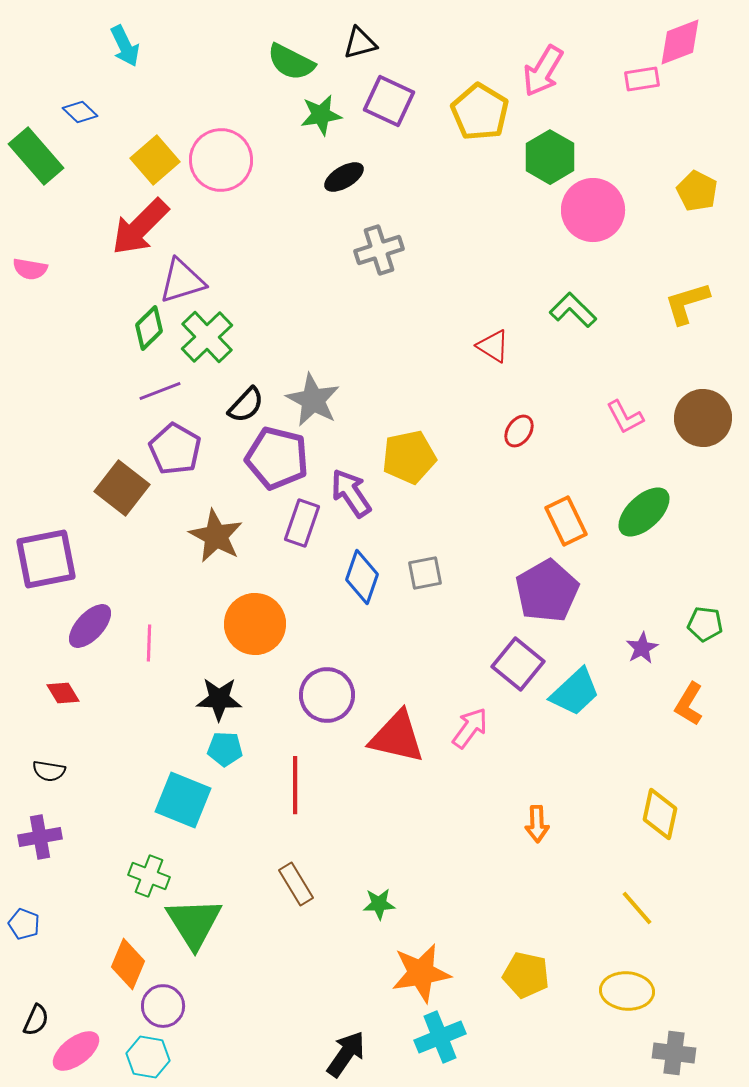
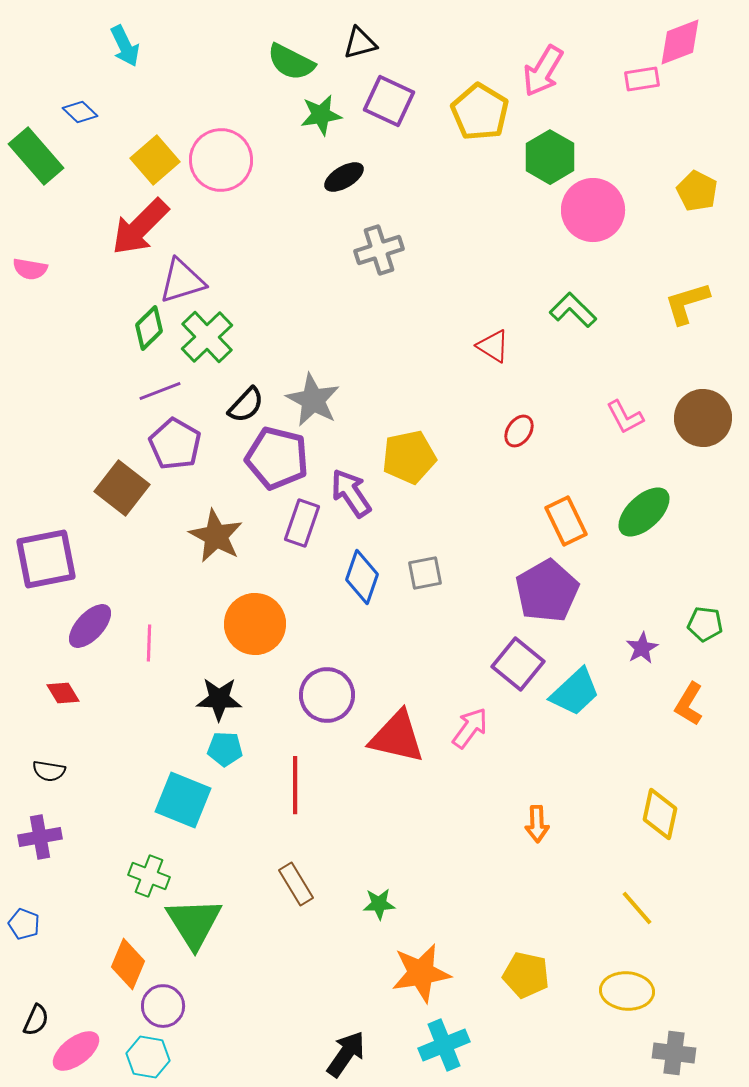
purple pentagon at (175, 449): moved 5 px up
cyan cross at (440, 1037): moved 4 px right, 8 px down
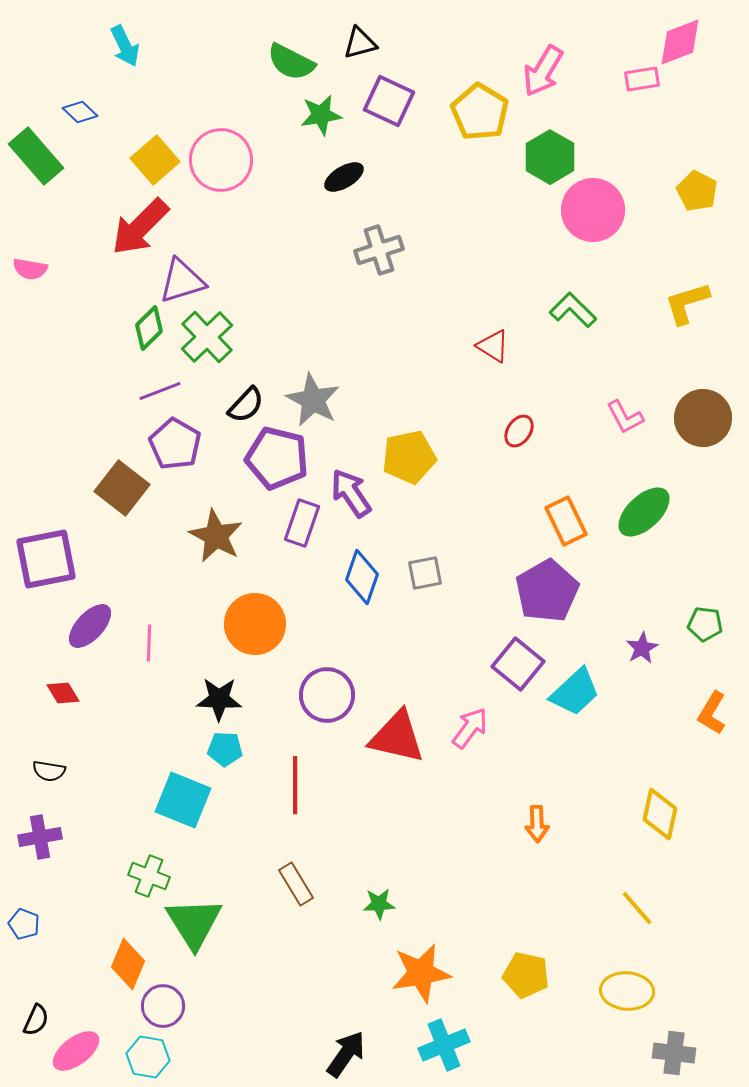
orange L-shape at (689, 704): moved 23 px right, 9 px down
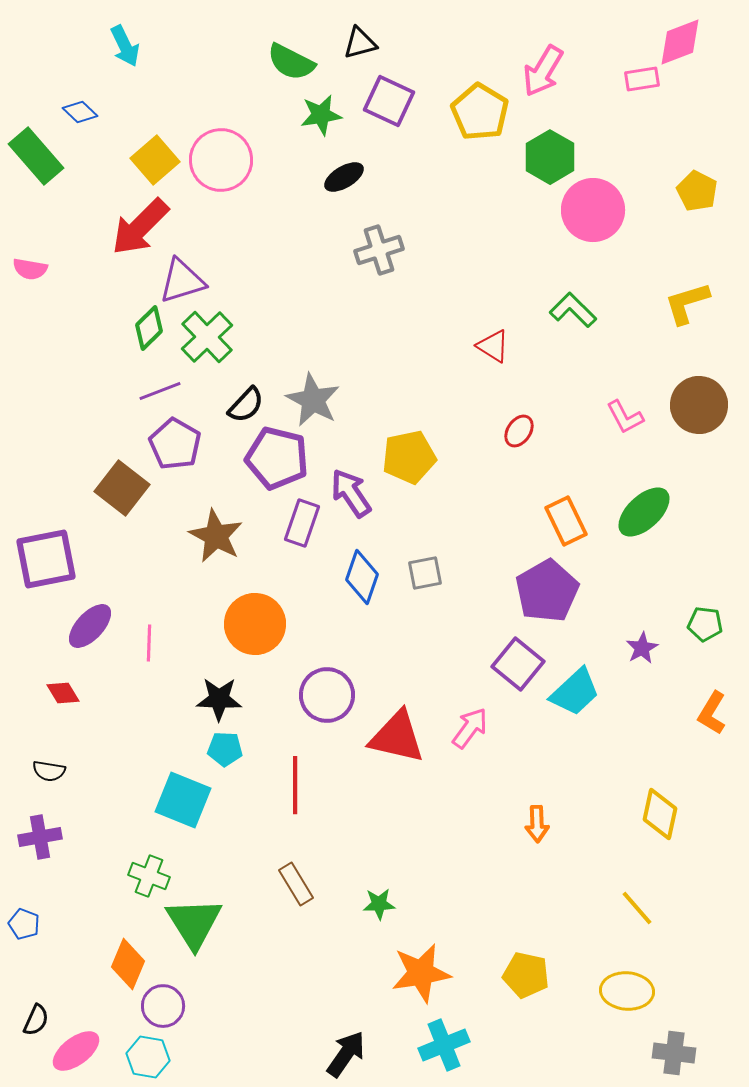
brown circle at (703, 418): moved 4 px left, 13 px up
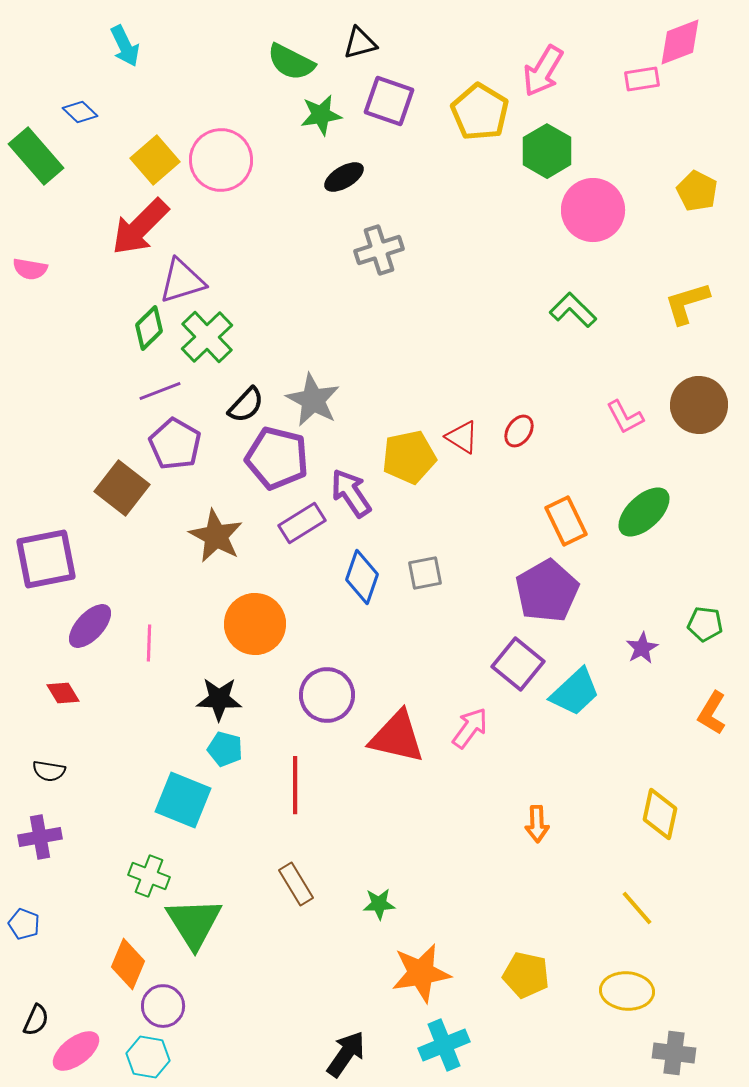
purple square at (389, 101): rotated 6 degrees counterclockwise
green hexagon at (550, 157): moved 3 px left, 6 px up
red triangle at (493, 346): moved 31 px left, 91 px down
purple rectangle at (302, 523): rotated 39 degrees clockwise
cyan pentagon at (225, 749): rotated 12 degrees clockwise
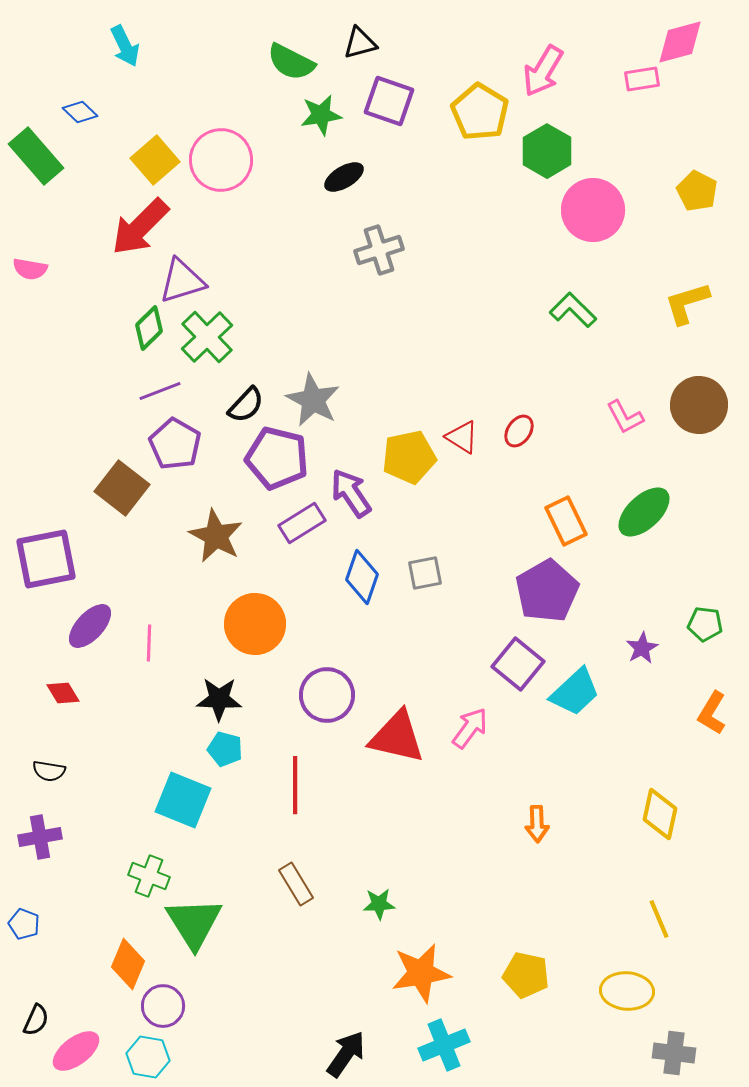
pink diamond at (680, 42): rotated 6 degrees clockwise
yellow line at (637, 908): moved 22 px right, 11 px down; rotated 18 degrees clockwise
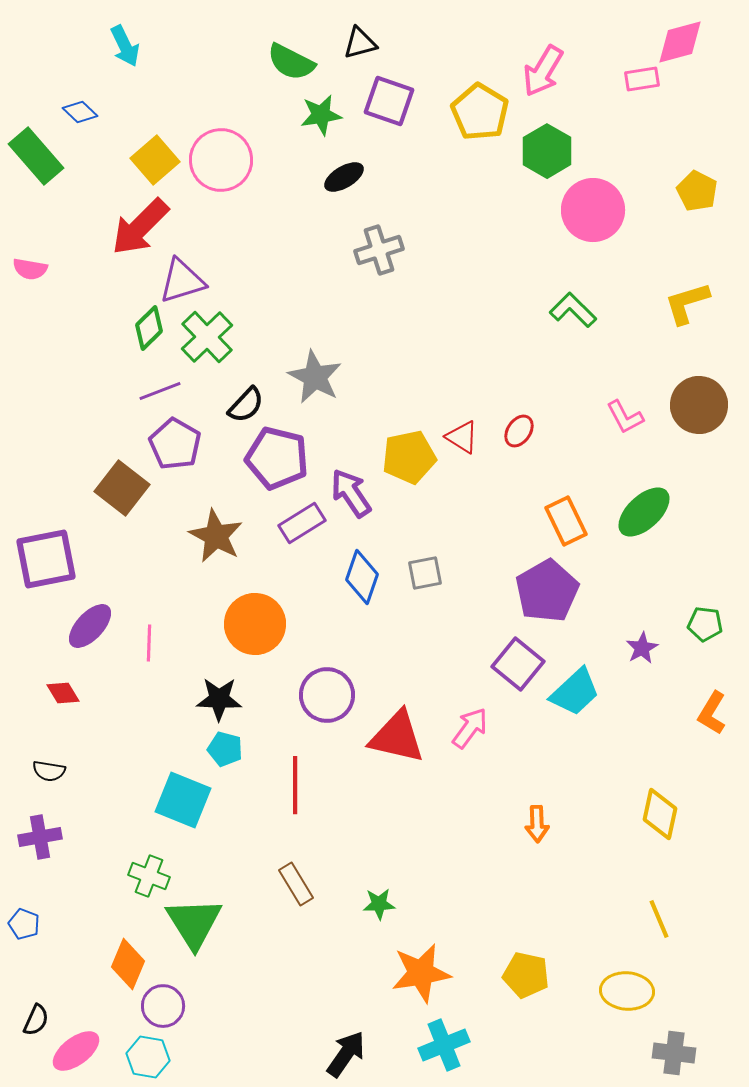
gray star at (313, 400): moved 2 px right, 23 px up
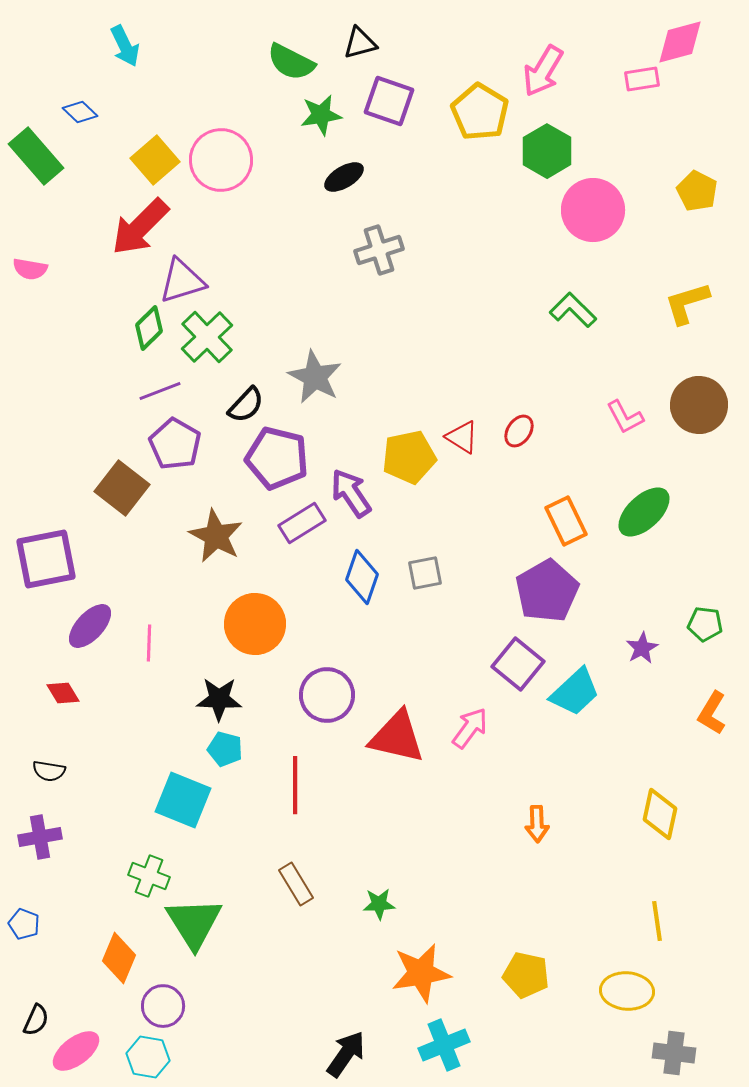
yellow line at (659, 919): moved 2 px left, 2 px down; rotated 15 degrees clockwise
orange diamond at (128, 964): moved 9 px left, 6 px up
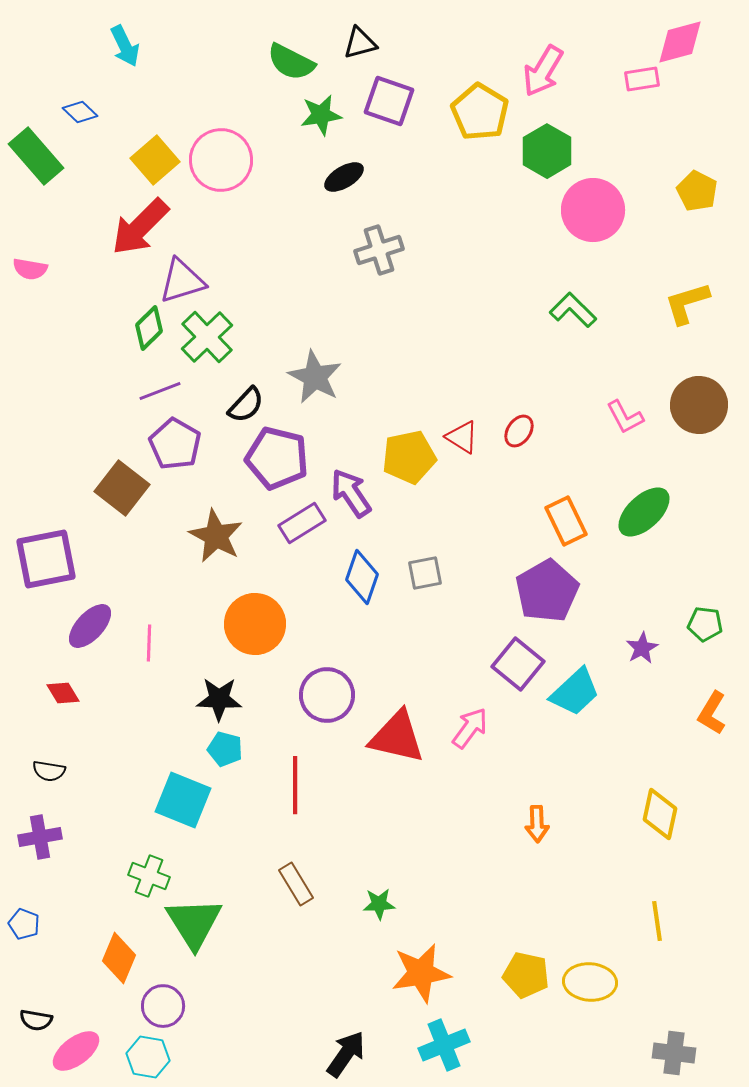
yellow ellipse at (627, 991): moved 37 px left, 9 px up
black semicircle at (36, 1020): rotated 76 degrees clockwise
